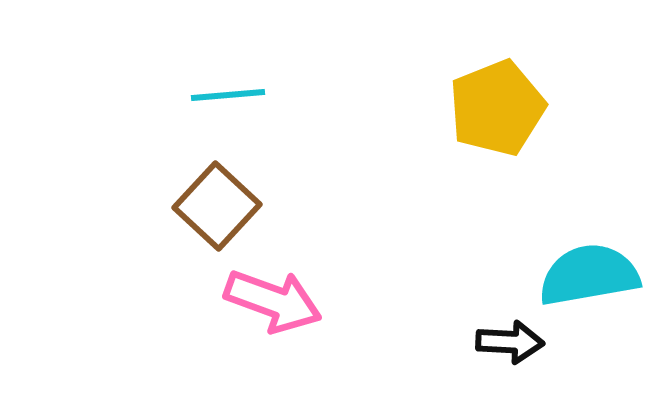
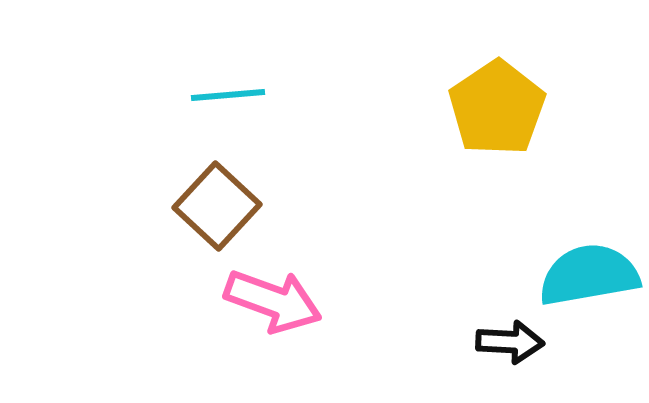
yellow pentagon: rotated 12 degrees counterclockwise
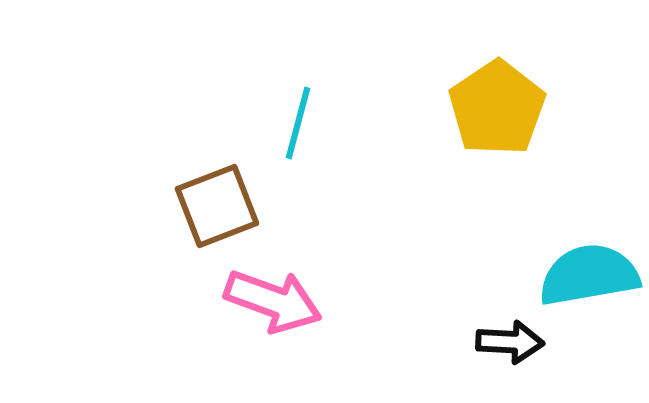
cyan line: moved 70 px right, 28 px down; rotated 70 degrees counterclockwise
brown square: rotated 26 degrees clockwise
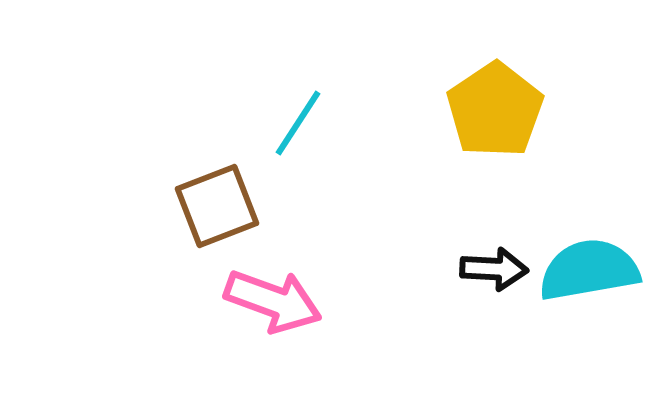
yellow pentagon: moved 2 px left, 2 px down
cyan line: rotated 18 degrees clockwise
cyan semicircle: moved 5 px up
black arrow: moved 16 px left, 73 px up
